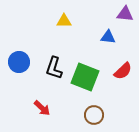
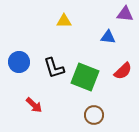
black L-shape: rotated 35 degrees counterclockwise
red arrow: moved 8 px left, 3 px up
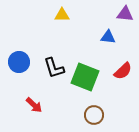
yellow triangle: moved 2 px left, 6 px up
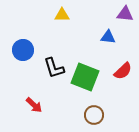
blue circle: moved 4 px right, 12 px up
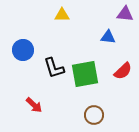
green square: moved 3 px up; rotated 32 degrees counterclockwise
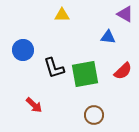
purple triangle: rotated 24 degrees clockwise
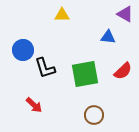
black L-shape: moved 9 px left
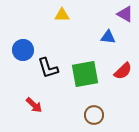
black L-shape: moved 3 px right
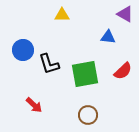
black L-shape: moved 1 px right, 4 px up
brown circle: moved 6 px left
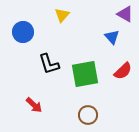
yellow triangle: rotated 49 degrees counterclockwise
blue triangle: moved 4 px right; rotated 42 degrees clockwise
blue circle: moved 18 px up
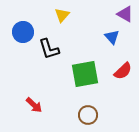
black L-shape: moved 15 px up
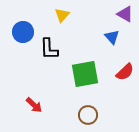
black L-shape: rotated 15 degrees clockwise
red semicircle: moved 2 px right, 1 px down
